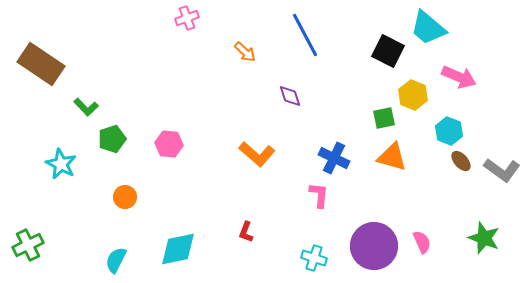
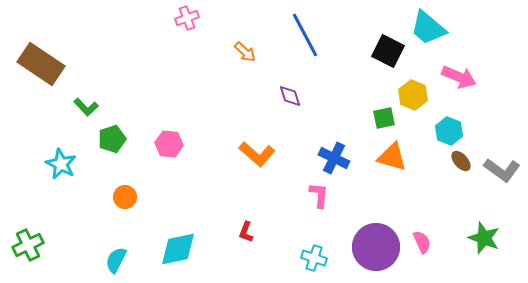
purple circle: moved 2 px right, 1 px down
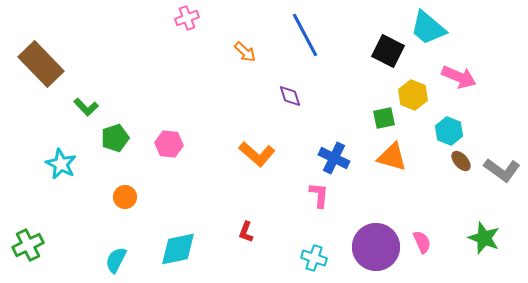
brown rectangle: rotated 12 degrees clockwise
green pentagon: moved 3 px right, 1 px up
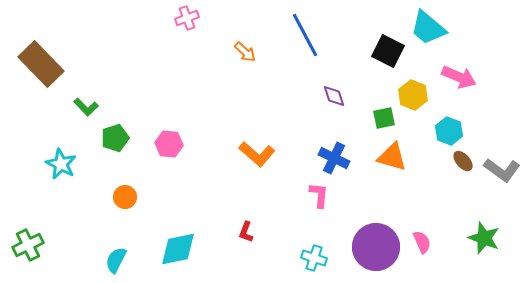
purple diamond: moved 44 px right
brown ellipse: moved 2 px right
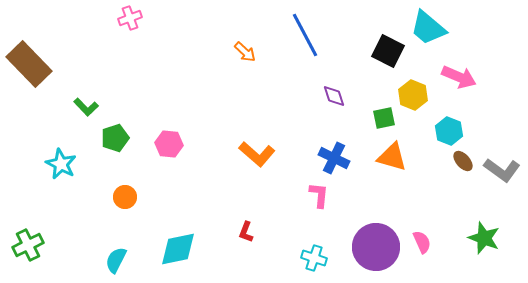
pink cross: moved 57 px left
brown rectangle: moved 12 px left
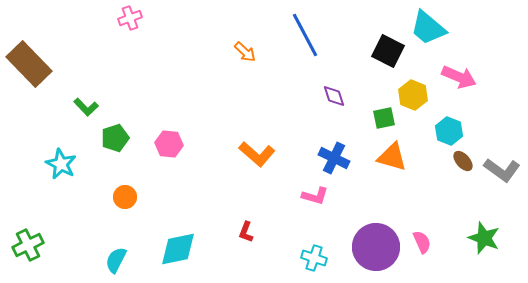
pink L-shape: moved 4 px left, 1 px down; rotated 100 degrees clockwise
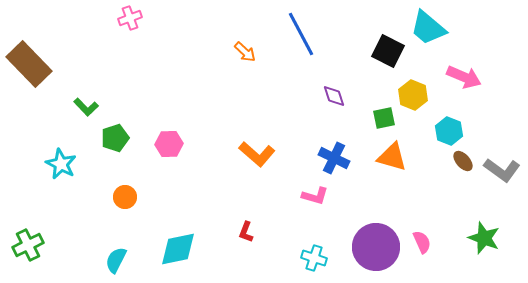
blue line: moved 4 px left, 1 px up
pink arrow: moved 5 px right
pink hexagon: rotated 8 degrees counterclockwise
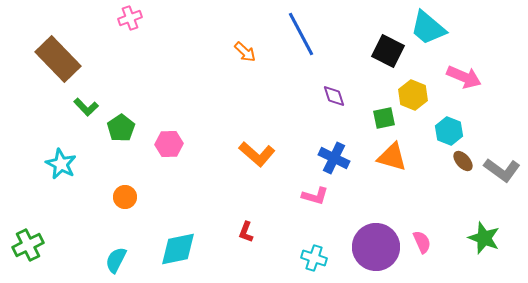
brown rectangle: moved 29 px right, 5 px up
green pentagon: moved 6 px right, 10 px up; rotated 16 degrees counterclockwise
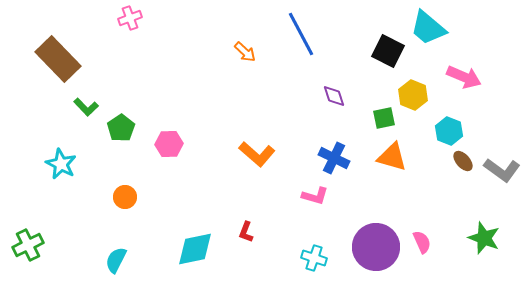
cyan diamond: moved 17 px right
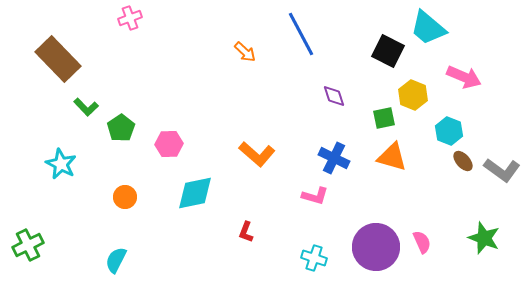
cyan diamond: moved 56 px up
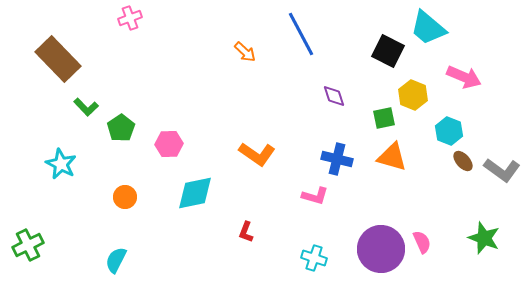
orange L-shape: rotated 6 degrees counterclockwise
blue cross: moved 3 px right, 1 px down; rotated 12 degrees counterclockwise
purple circle: moved 5 px right, 2 px down
